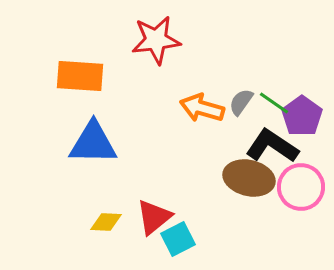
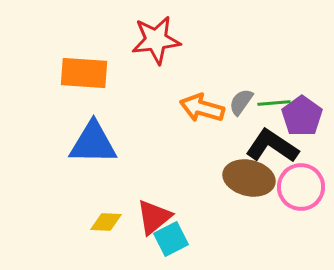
orange rectangle: moved 4 px right, 3 px up
green line: rotated 40 degrees counterclockwise
cyan square: moved 7 px left
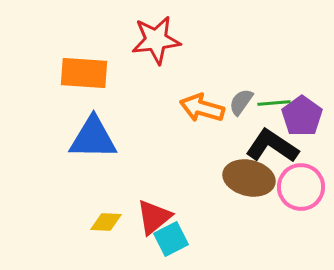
blue triangle: moved 5 px up
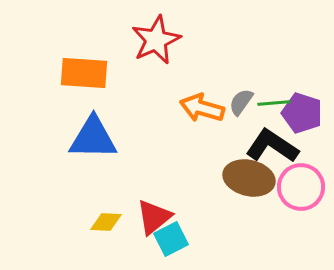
red star: rotated 18 degrees counterclockwise
purple pentagon: moved 3 px up; rotated 18 degrees counterclockwise
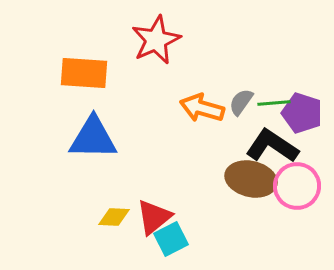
brown ellipse: moved 2 px right, 1 px down
pink circle: moved 4 px left, 1 px up
yellow diamond: moved 8 px right, 5 px up
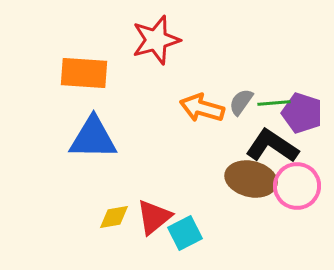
red star: rotated 9 degrees clockwise
yellow diamond: rotated 12 degrees counterclockwise
cyan square: moved 14 px right, 6 px up
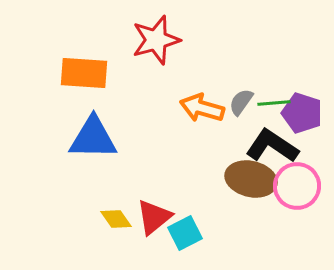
yellow diamond: moved 2 px right, 2 px down; rotated 64 degrees clockwise
